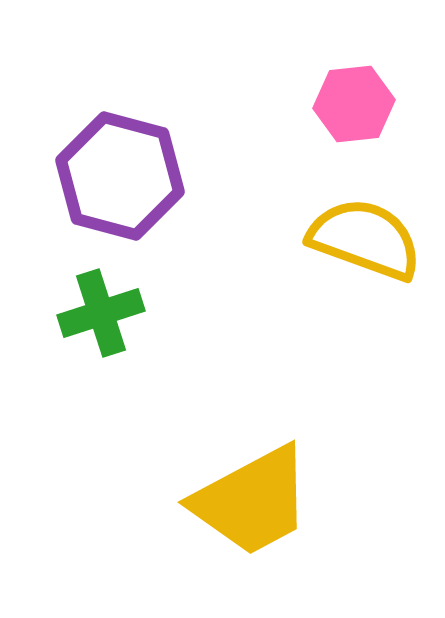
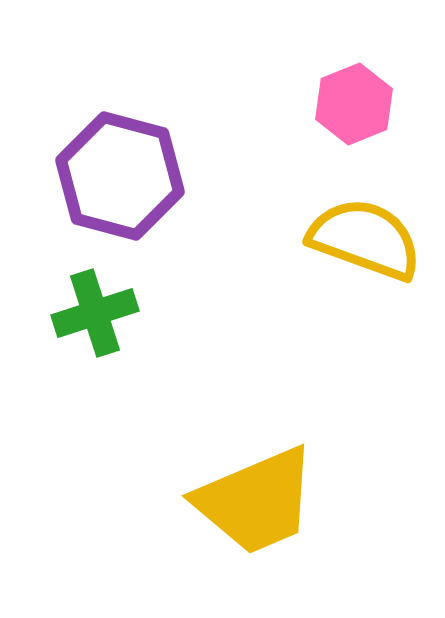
pink hexagon: rotated 16 degrees counterclockwise
green cross: moved 6 px left
yellow trapezoid: moved 4 px right; rotated 5 degrees clockwise
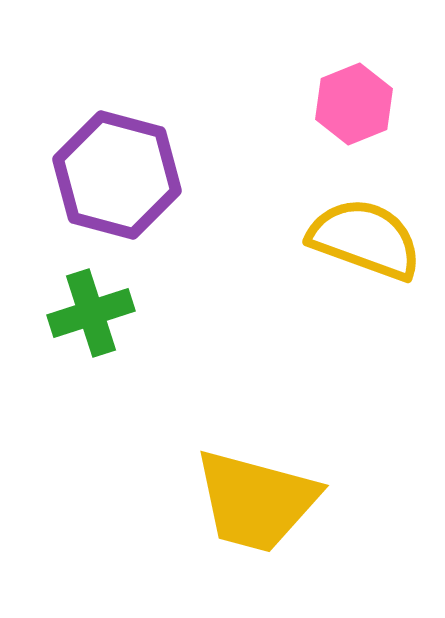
purple hexagon: moved 3 px left, 1 px up
green cross: moved 4 px left
yellow trapezoid: rotated 38 degrees clockwise
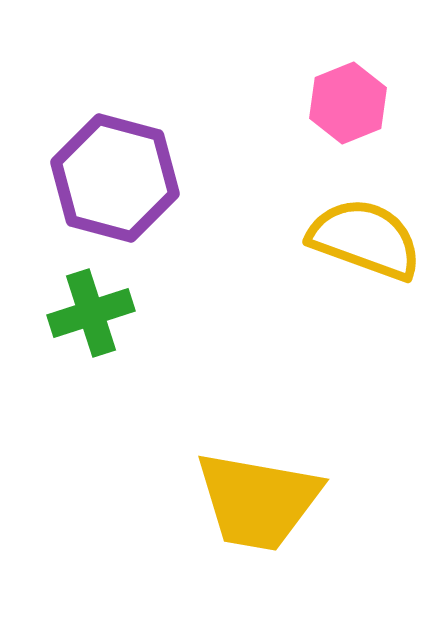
pink hexagon: moved 6 px left, 1 px up
purple hexagon: moved 2 px left, 3 px down
yellow trapezoid: moved 2 px right; rotated 5 degrees counterclockwise
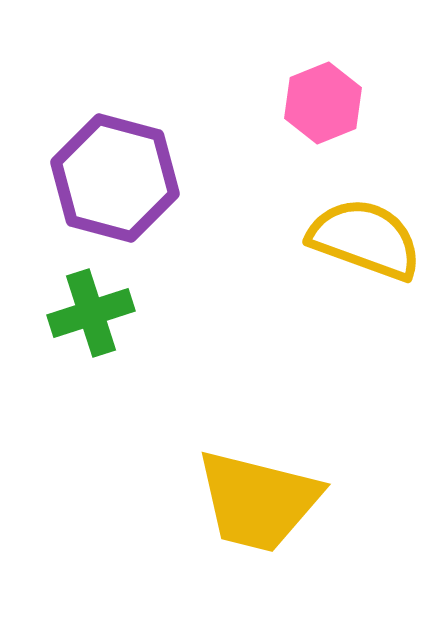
pink hexagon: moved 25 px left
yellow trapezoid: rotated 4 degrees clockwise
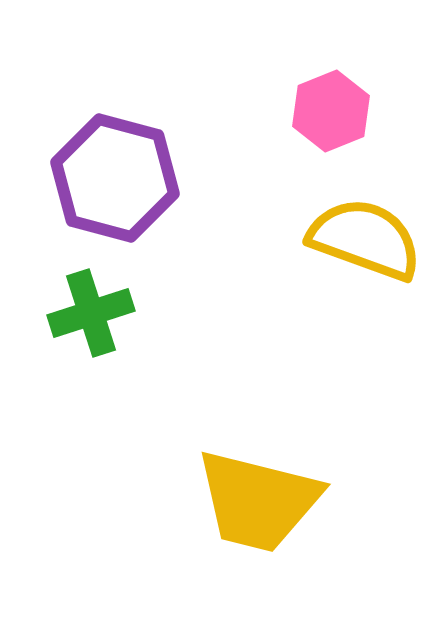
pink hexagon: moved 8 px right, 8 px down
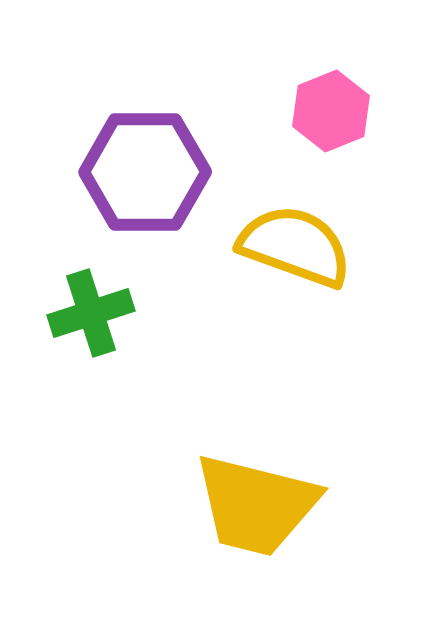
purple hexagon: moved 30 px right, 6 px up; rotated 15 degrees counterclockwise
yellow semicircle: moved 70 px left, 7 px down
yellow trapezoid: moved 2 px left, 4 px down
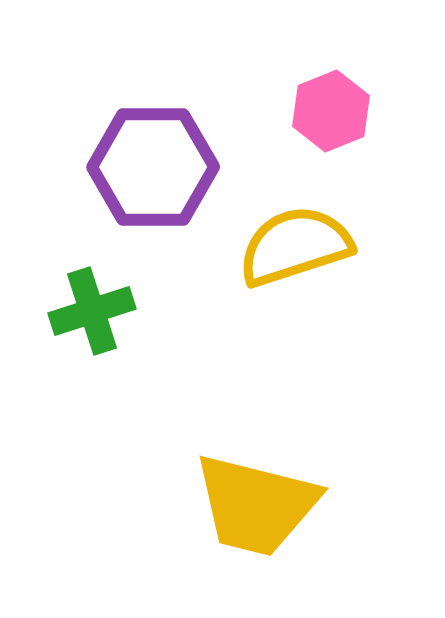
purple hexagon: moved 8 px right, 5 px up
yellow semicircle: rotated 38 degrees counterclockwise
green cross: moved 1 px right, 2 px up
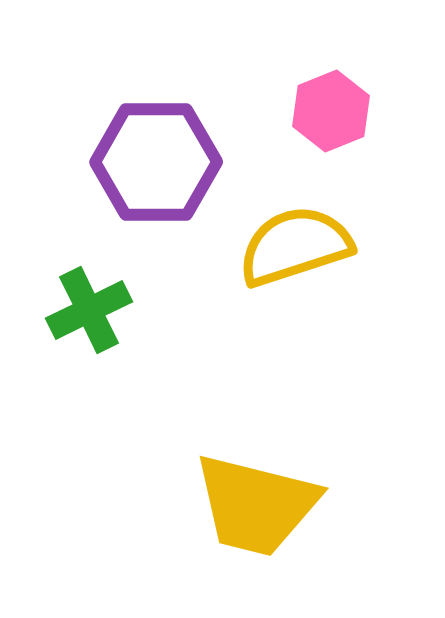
purple hexagon: moved 3 px right, 5 px up
green cross: moved 3 px left, 1 px up; rotated 8 degrees counterclockwise
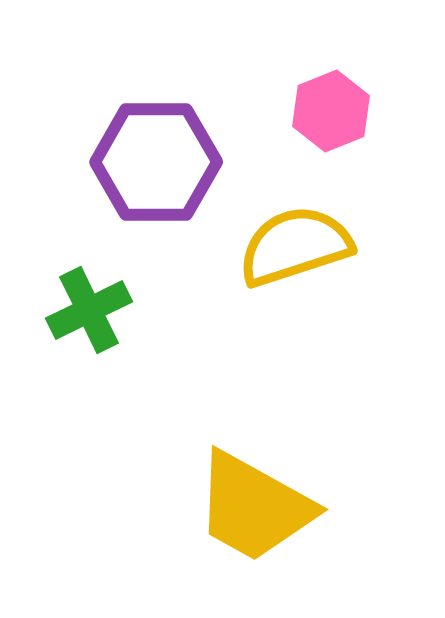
yellow trapezoid: moved 2 px left, 2 px down; rotated 15 degrees clockwise
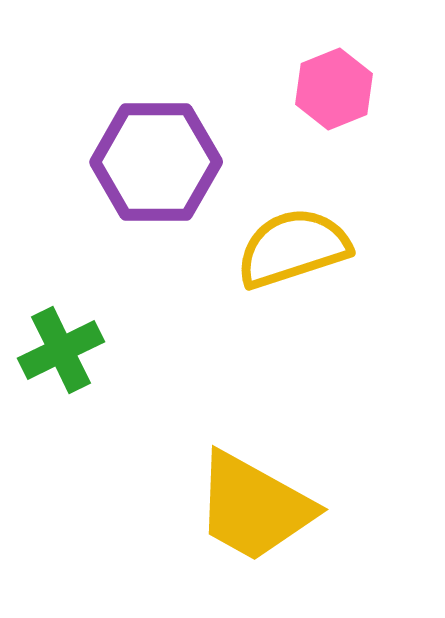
pink hexagon: moved 3 px right, 22 px up
yellow semicircle: moved 2 px left, 2 px down
green cross: moved 28 px left, 40 px down
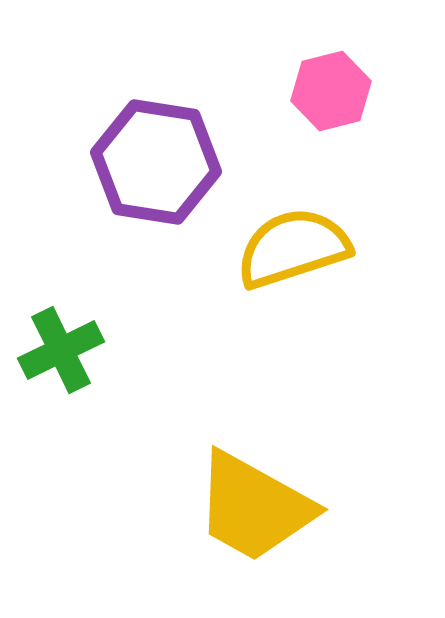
pink hexagon: moved 3 px left, 2 px down; rotated 8 degrees clockwise
purple hexagon: rotated 9 degrees clockwise
